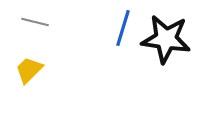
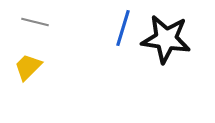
yellow trapezoid: moved 1 px left, 3 px up
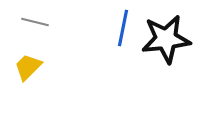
blue line: rotated 6 degrees counterclockwise
black star: rotated 15 degrees counterclockwise
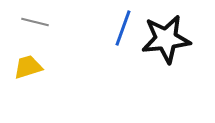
blue line: rotated 9 degrees clockwise
yellow trapezoid: rotated 28 degrees clockwise
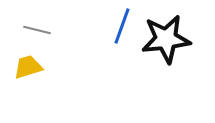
gray line: moved 2 px right, 8 px down
blue line: moved 1 px left, 2 px up
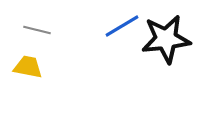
blue line: rotated 39 degrees clockwise
yellow trapezoid: rotated 28 degrees clockwise
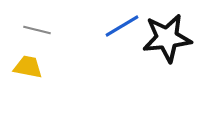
black star: moved 1 px right, 1 px up
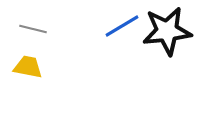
gray line: moved 4 px left, 1 px up
black star: moved 7 px up
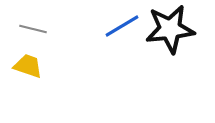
black star: moved 3 px right, 2 px up
yellow trapezoid: moved 1 px up; rotated 8 degrees clockwise
